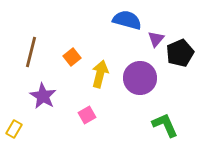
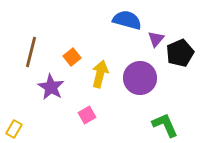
purple star: moved 8 px right, 9 px up
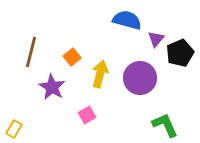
purple star: moved 1 px right
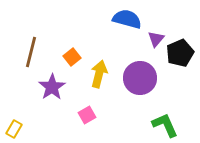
blue semicircle: moved 1 px up
yellow arrow: moved 1 px left
purple star: rotated 8 degrees clockwise
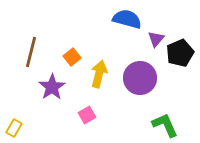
yellow rectangle: moved 1 px up
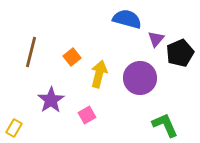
purple star: moved 1 px left, 13 px down
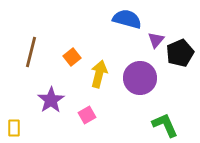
purple triangle: moved 1 px down
yellow rectangle: rotated 30 degrees counterclockwise
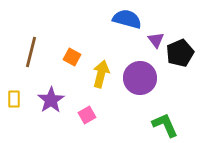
purple triangle: rotated 18 degrees counterclockwise
orange square: rotated 24 degrees counterclockwise
yellow arrow: moved 2 px right
yellow rectangle: moved 29 px up
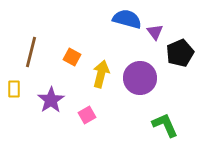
purple triangle: moved 1 px left, 8 px up
yellow rectangle: moved 10 px up
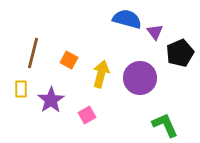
brown line: moved 2 px right, 1 px down
orange square: moved 3 px left, 3 px down
yellow rectangle: moved 7 px right
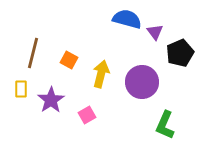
purple circle: moved 2 px right, 4 px down
green L-shape: rotated 132 degrees counterclockwise
